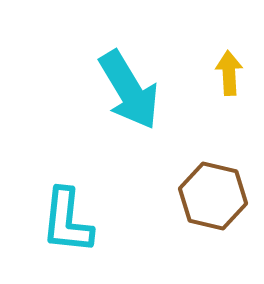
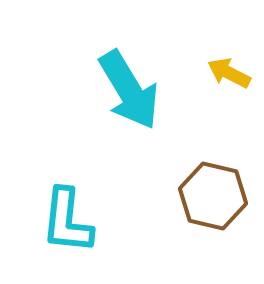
yellow arrow: rotated 60 degrees counterclockwise
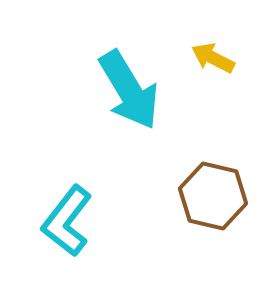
yellow arrow: moved 16 px left, 15 px up
cyan L-shape: rotated 32 degrees clockwise
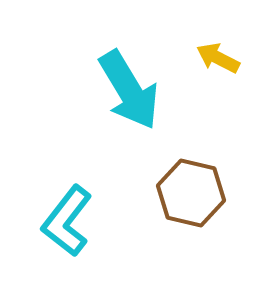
yellow arrow: moved 5 px right
brown hexagon: moved 22 px left, 3 px up
